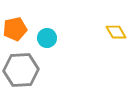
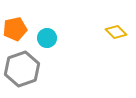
yellow diamond: rotated 15 degrees counterclockwise
gray hexagon: moved 1 px right, 1 px up; rotated 16 degrees counterclockwise
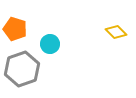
orange pentagon: rotated 30 degrees clockwise
cyan circle: moved 3 px right, 6 px down
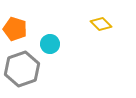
yellow diamond: moved 15 px left, 8 px up
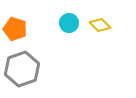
yellow diamond: moved 1 px left, 1 px down
cyan circle: moved 19 px right, 21 px up
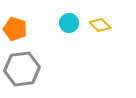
gray hexagon: rotated 12 degrees clockwise
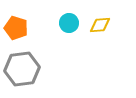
yellow diamond: rotated 50 degrees counterclockwise
orange pentagon: moved 1 px right, 1 px up
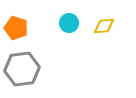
yellow diamond: moved 4 px right, 1 px down
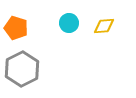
gray hexagon: rotated 20 degrees counterclockwise
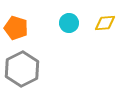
yellow diamond: moved 1 px right, 3 px up
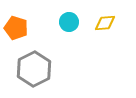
cyan circle: moved 1 px up
gray hexagon: moved 12 px right
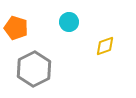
yellow diamond: moved 23 px down; rotated 15 degrees counterclockwise
